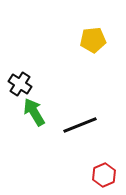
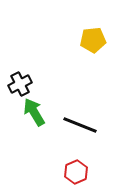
black cross: rotated 30 degrees clockwise
black line: rotated 44 degrees clockwise
red hexagon: moved 28 px left, 3 px up
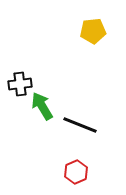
yellow pentagon: moved 9 px up
black cross: rotated 20 degrees clockwise
green arrow: moved 8 px right, 6 px up
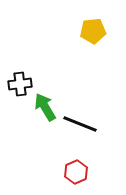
green arrow: moved 3 px right, 1 px down
black line: moved 1 px up
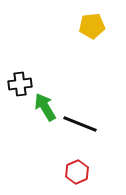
yellow pentagon: moved 1 px left, 5 px up
red hexagon: moved 1 px right
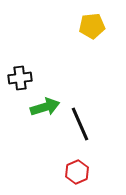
black cross: moved 6 px up
green arrow: rotated 104 degrees clockwise
black line: rotated 44 degrees clockwise
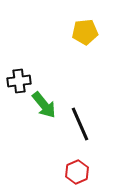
yellow pentagon: moved 7 px left, 6 px down
black cross: moved 1 px left, 3 px down
green arrow: moved 1 px left, 2 px up; rotated 68 degrees clockwise
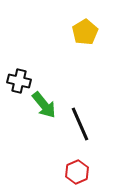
yellow pentagon: rotated 25 degrees counterclockwise
black cross: rotated 20 degrees clockwise
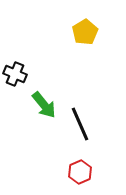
black cross: moved 4 px left, 7 px up; rotated 10 degrees clockwise
red hexagon: moved 3 px right
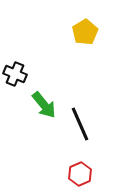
red hexagon: moved 2 px down
